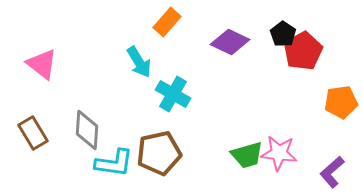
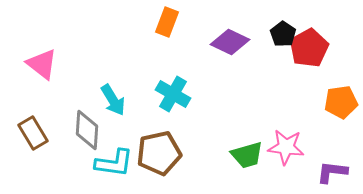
orange rectangle: rotated 20 degrees counterclockwise
red pentagon: moved 6 px right, 3 px up
cyan arrow: moved 26 px left, 38 px down
pink star: moved 7 px right, 6 px up
purple L-shape: rotated 48 degrees clockwise
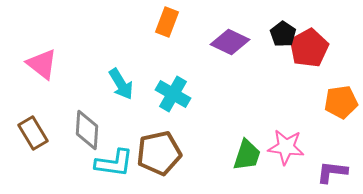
cyan arrow: moved 8 px right, 16 px up
green trapezoid: rotated 56 degrees counterclockwise
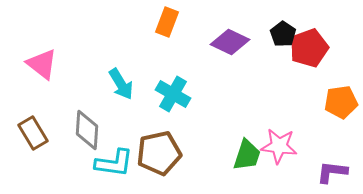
red pentagon: rotated 9 degrees clockwise
pink star: moved 7 px left, 1 px up
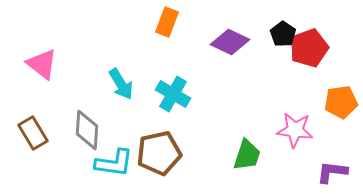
pink star: moved 16 px right, 16 px up
